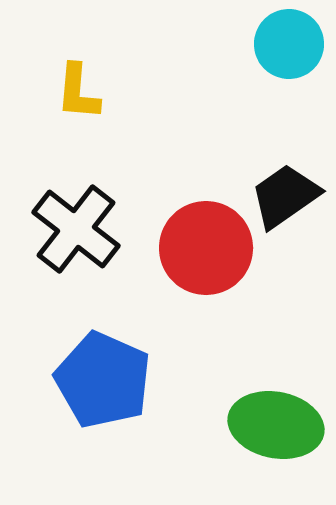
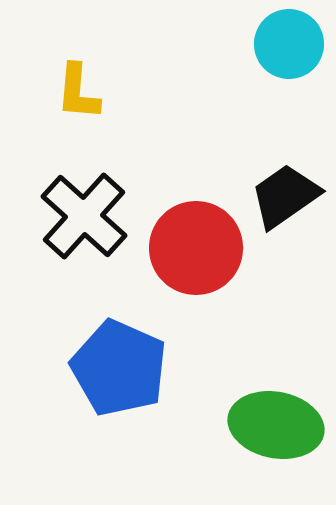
black cross: moved 8 px right, 13 px up; rotated 4 degrees clockwise
red circle: moved 10 px left
blue pentagon: moved 16 px right, 12 px up
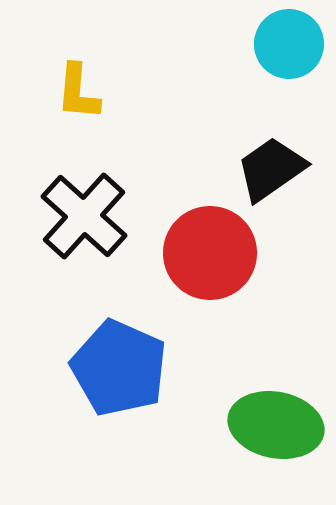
black trapezoid: moved 14 px left, 27 px up
red circle: moved 14 px right, 5 px down
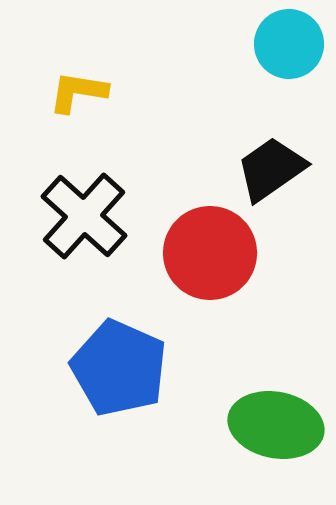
yellow L-shape: rotated 94 degrees clockwise
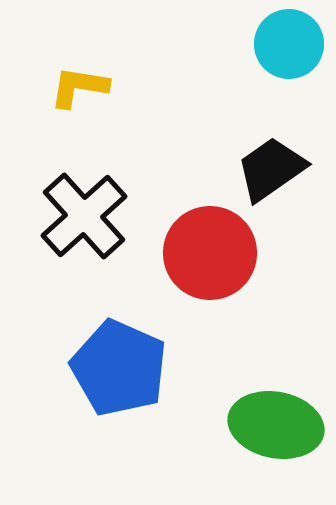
yellow L-shape: moved 1 px right, 5 px up
black cross: rotated 6 degrees clockwise
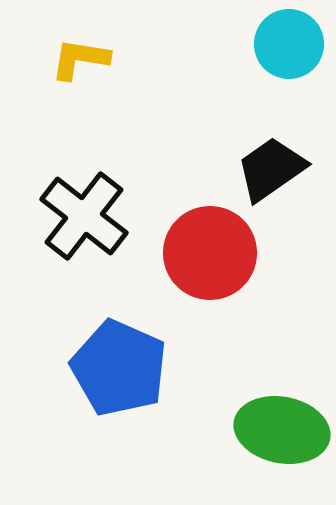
yellow L-shape: moved 1 px right, 28 px up
black cross: rotated 10 degrees counterclockwise
green ellipse: moved 6 px right, 5 px down
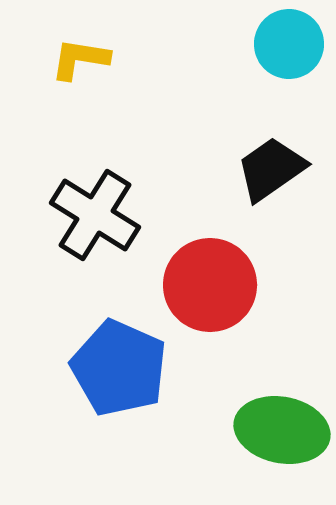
black cross: moved 11 px right, 1 px up; rotated 6 degrees counterclockwise
red circle: moved 32 px down
